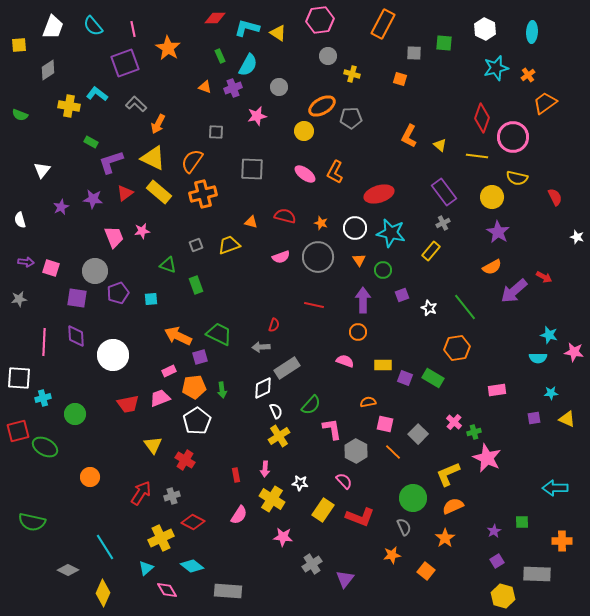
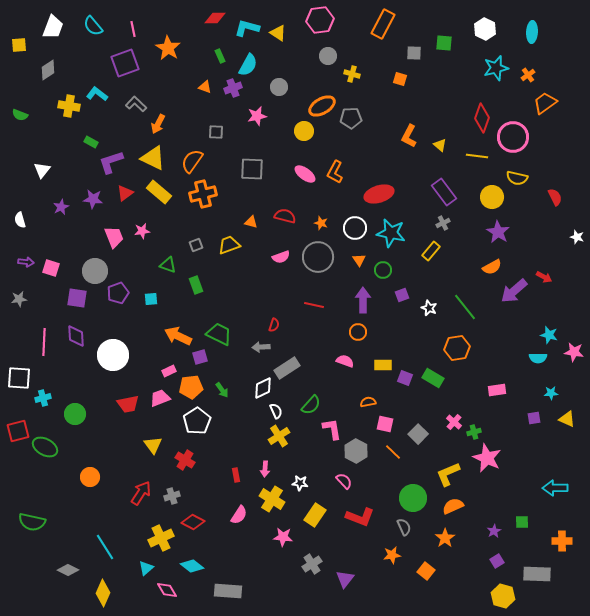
orange pentagon at (194, 387): moved 3 px left
green arrow at (222, 390): rotated 28 degrees counterclockwise
yellow rectangle at (323, 510): moved 8 px left, 5 px down
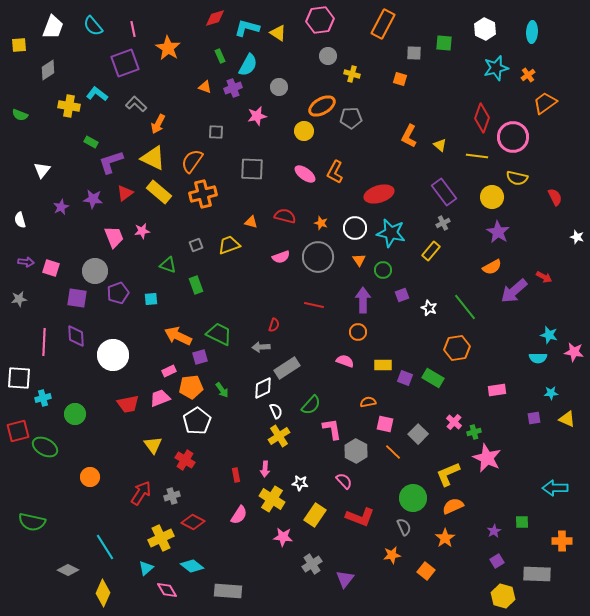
red diamond at (215, 18): rotated 15 degrees counterclockwise
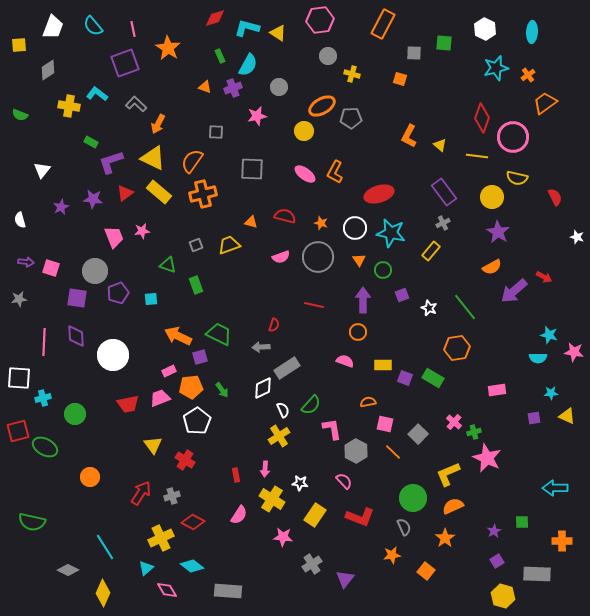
white semicircle at (276, 411): moved 7 px right, 1 px up
yellow triangle at (567, 419): moved 3 px up
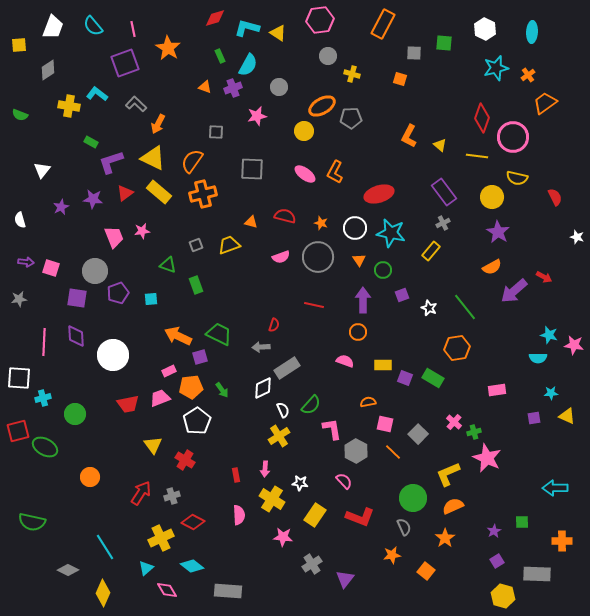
pink star at (574, 352): moved 7 px up
pink semicircle at (239, 515): rotated 36 degrees counterclockwise
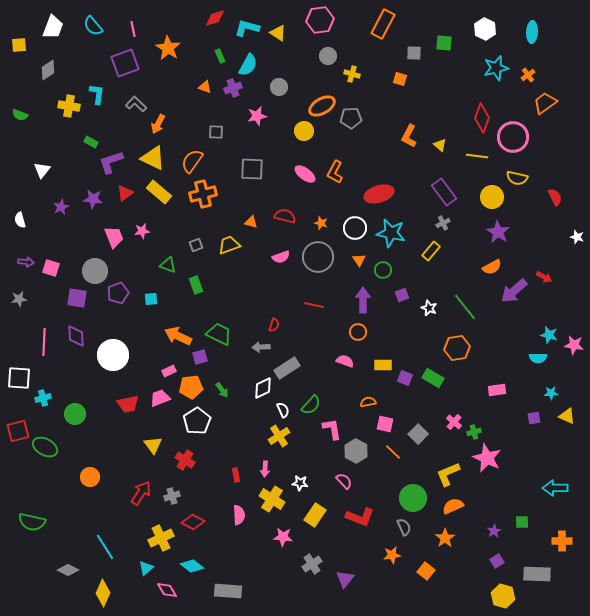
cyan L-shape at (97, 94): rotated 60 degrees clockwise
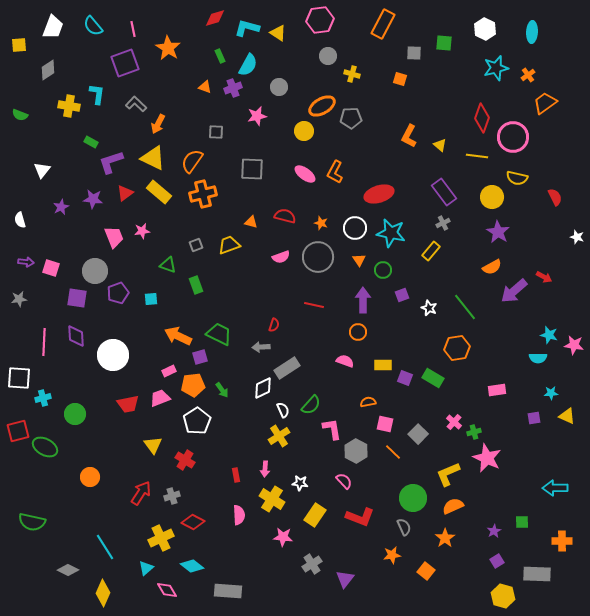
orange pentagon at (191, 387): moved 2 px right, 2 px up
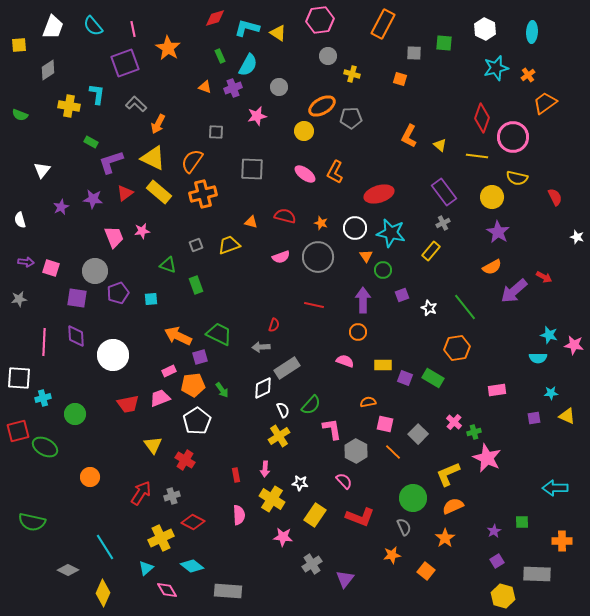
orange triangle at (359, 260): moved 7 px right, 4 px up
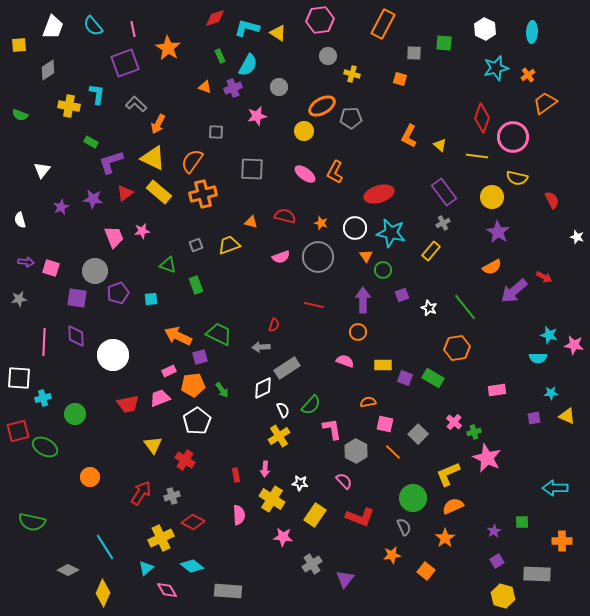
red semicircle at (555, 197): moved 3 px left, 3 px down
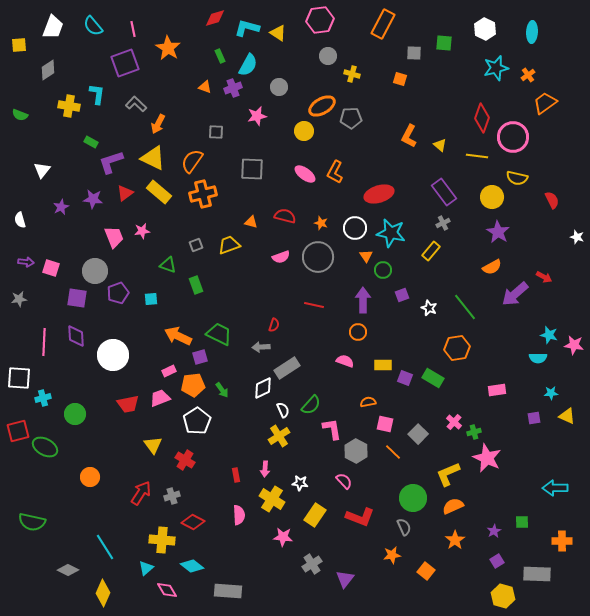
purple arrow at (514, 291): moved 1 px right, 3 px down
yellow cross at (161, 538): moved 1 px right, 2 px down; rotated 30 degrees clockwise
orange star at (445, 538): moved 10 px right, 2 px down
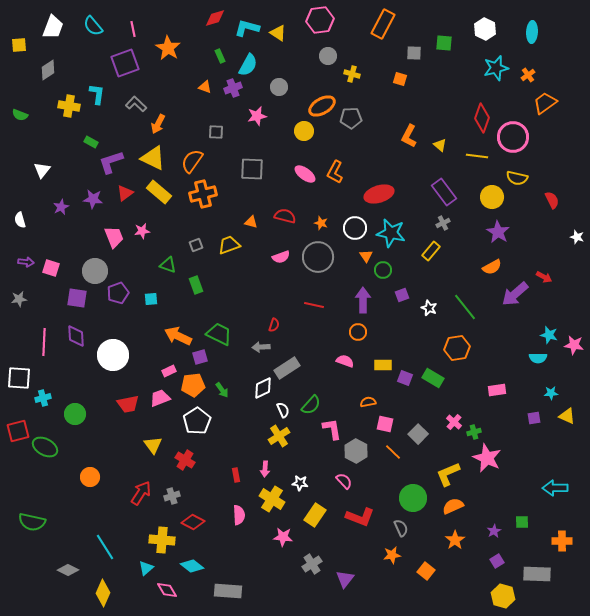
gray semicircle at (404, 527): moved 3 px left, 1 px down
